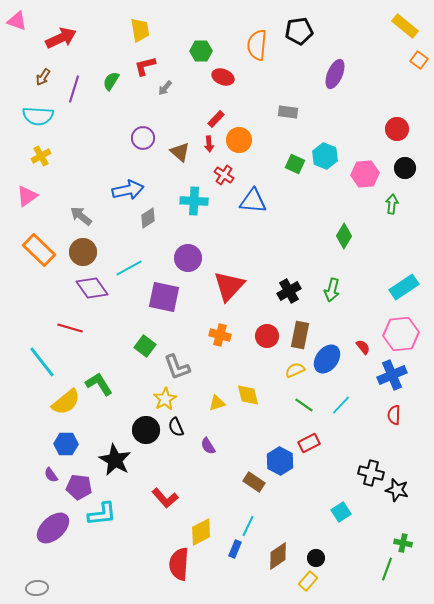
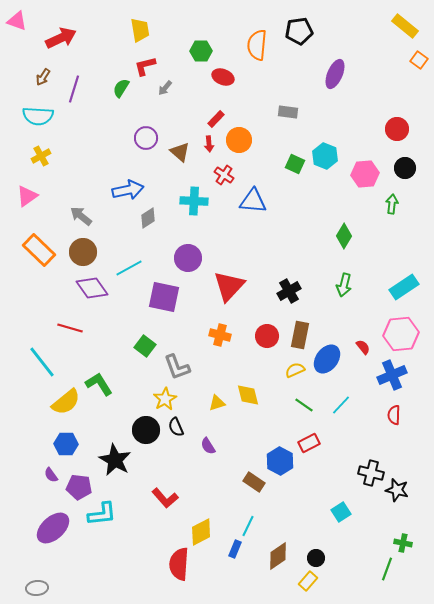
green semicircle at (111, 81): moved 10 px right, 7 px down
purple circle at (143, 138): moved 3 px right
green arrow at (332, 290): moved 12 px right, 5 px up
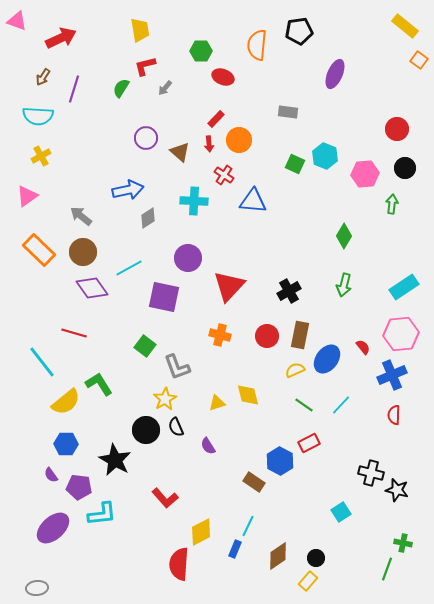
red line at (70, 328): moved 4 px right, 5 px down
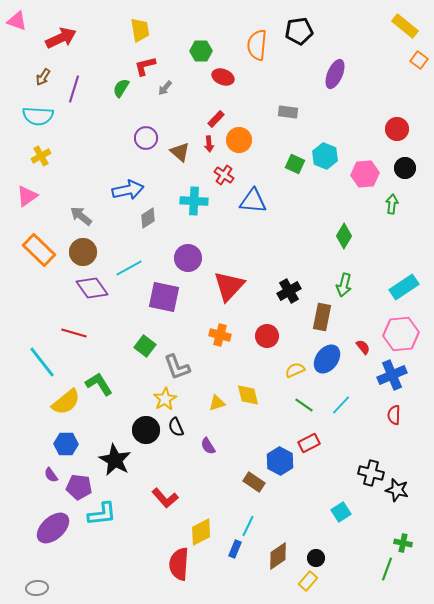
brown rectangle at (300, 335): moved 22 px right, 18 px up
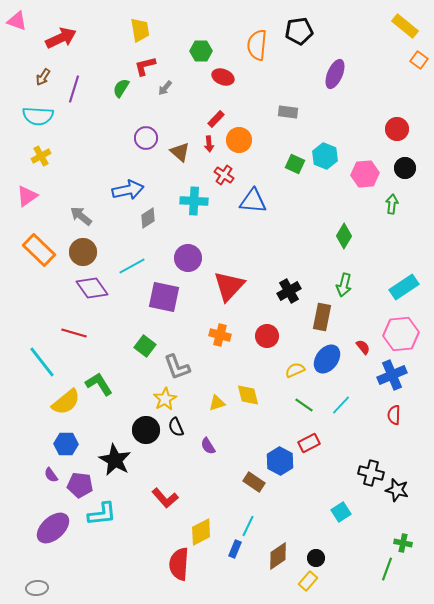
cyan line at (129, 268): moved 3 px right, 2 px up
purple pentagon at (79, 487): moved 1 px right, 2 px up
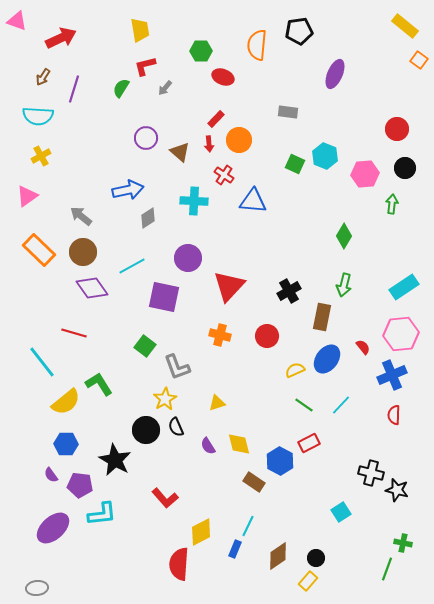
yellow diamond at (248, 395): moved 9 px left, 49 px down
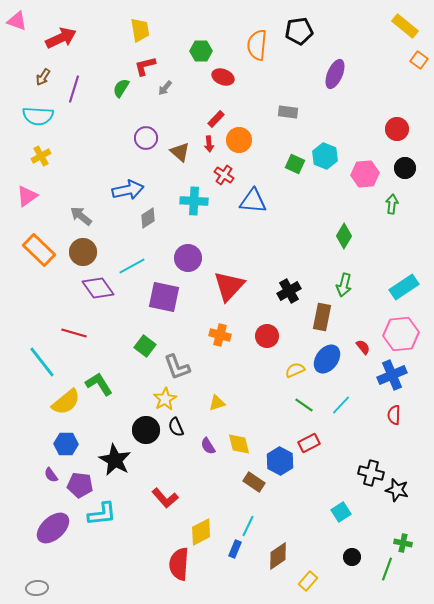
purple diamond at (92, 288): moved 6 px right
black circle at (316, 558): moved 36 px right, 1 px up
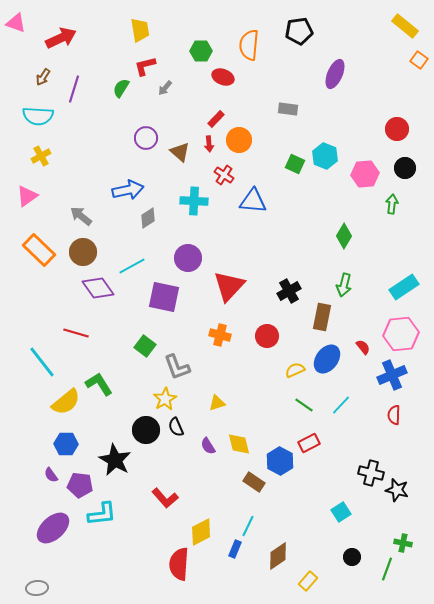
pink triangle at (17, 21): moved 1 px left, 2 px down
orange semicircle at (257, 45): moved 8 px left
gray rectangle at (288, 112): moved 3 px up
red line at (74, 333): moved 2 px right
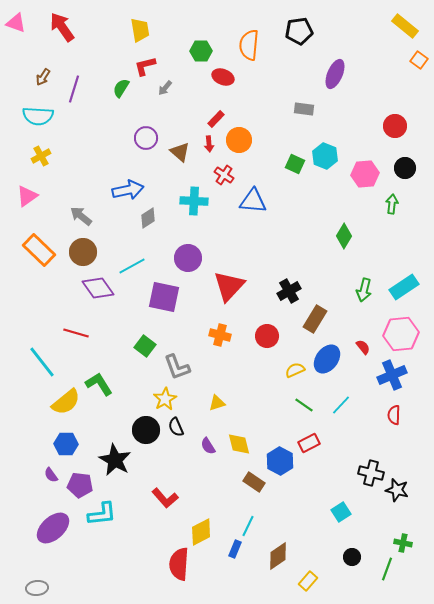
red arrow at (61, 38): moved 1 px right, 11 px up; rotated 100 degrees counterclockwise
gray rectangle at (288, 109): moved 16 px right
red circle at (397, 129): moved 2 px left, 3 px up
green arrow at (344, 285): moved 20 px right, 5 px down
brown rectangle at (322, 317): moved 7 px left, 2 px down; rotated 20 degrees clockwise
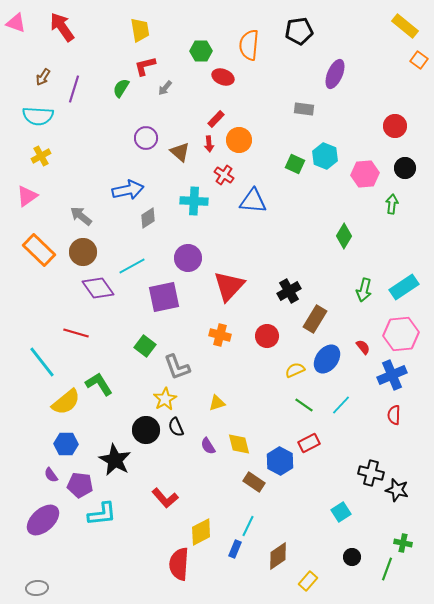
purple square at (164, 297): rotated 24 degrees counterclockwise
purple ellipse at (53, 528): moved 10 px left, 8 px up
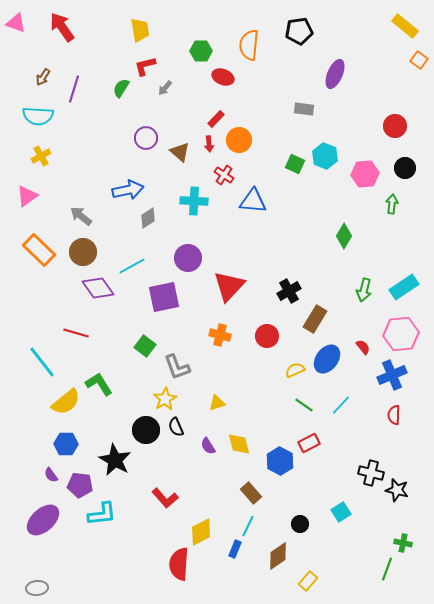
brown rectangle at (254, 482): moved 3 px left, 11 px down; rotated 15 degrees clockwise
black circle at (352, 557): moved 52 px left, 33 px up
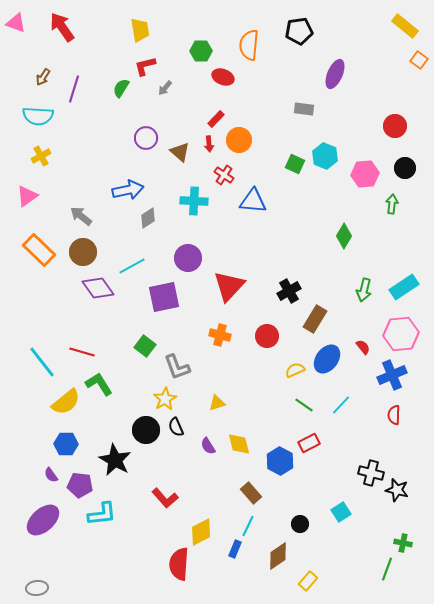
red line at (76, 333): moved 6 px right, 19 px down
